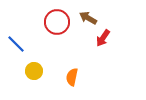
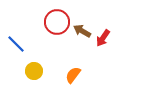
brown arrow: moved 6 px left, 13 px down
orange semicircle: moved 1 px right, 2 px up; rotated 24 degrees clockwise
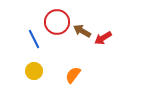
red arrow: rotated 24 degrees clockwise
blue line: moved 18 px right, 5 px up; rotated 18 degrees clockwise
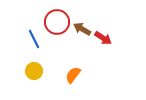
brown arrow: moved 2 px up
red arrow: rotated 114 degrees counterclockwise
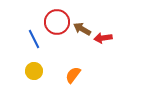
red arrow: rotated 138 degrees clockwise
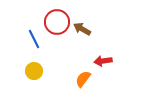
red arrow: moved 23 px down
orange semicircle: moved 10 px right, 4 px down
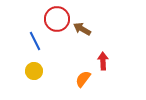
red circle: moved 3 px up
blue line: moved 1 px right, 2 px down
red arrow: rotated 96 degrees clockwise
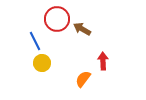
yellow circle: moved 8 px right, 8 px up
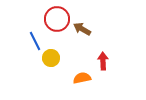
yellow circle: moved 9 px right, 5 px up
orange semicircle: moved 1 px left, 1 px up; rotated 42 degrees clockwise
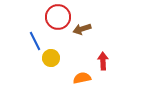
red circle: moved 1 px right, 2 px up
brown arrow: rotated 48 degrees counterclockwise
